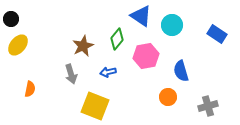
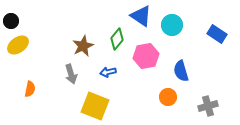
black circle: moved 2 px down
yellow ellipse: rotated 15 degrees clockwise
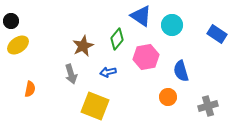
pink hexagon: moved 1 px down
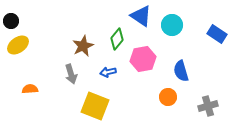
pink hexagon: moved 3 px left, 2 px down
orange semicircle: rotated 105 degrees counterclockwise
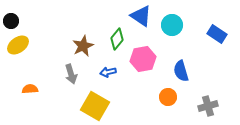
yellow square: rotated 8 degrees clockwise
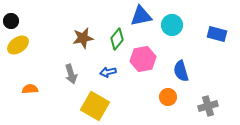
blue triangle: rotated 45 degrees counterclockwise
blue rectangle: rotated 18 degrees counterclockwise
brown star: moved 8 px up; rotated 15 degrees clockwise
